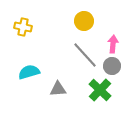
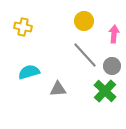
pink arrow: moved 1 px right, 10 px up
green cross: moved 5 px right, 1 px down
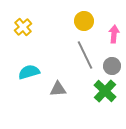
yellow cross: rotated 36 degrees clockwise
gray line: rotated 16 degrees clockwise
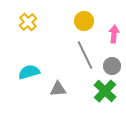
yellow cross: moved 5 px right, 5 px up
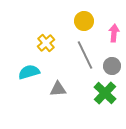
yellow cross: moved 18 px right, 21 px down
pink arrow: moved 1 px up
green cross: moved 2 px down
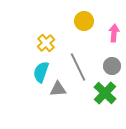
gray line: moved 7 px left, 12 px down
cyan semicircle: moved 12 px right; rotated 55 degrees counterclockwise
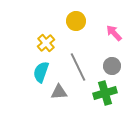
yellow circle: moved 8 px left
pink arrow: rotated 48 degrees counterclockwise
gray triangle: moved 1 px right, 3 px down
green cross: rotated 30 degrees clockwise
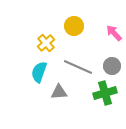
yellow circle: moved 2 px left, 5 px down
gray line: rotated 40 degrees counterclockwise
cyan semicircle: moved 2 px left
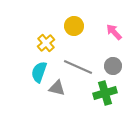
pink arrow: moved 1 px up
gray circle: moved 1 px right
gray triangle: moved 2 px left, 4 px up; rotated 18 degrees clockwise
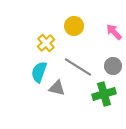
gray line: rotated 8 degrees clockwise
green cross: moved 1 px left, 1 px down
